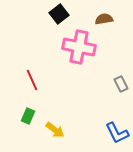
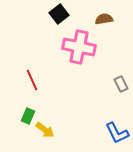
yellow arrow: moved 10 px left
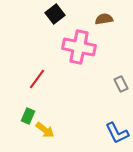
black square: moved 4 px left
red line: moved 5 px right, 1 px up; rotated 60 degrees clockwise
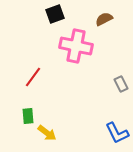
black square: rotated 18 degrees clockwise
brown semicircle: rotated 18 degrees counterclockwise
pink cross: moved 3 px left, 1 px up
red line: moved 4 px left, 2 px up
green rectangle: rotated 28 degrees counterclockwise
yellow arrow: moved 2 px right, 3 px down
